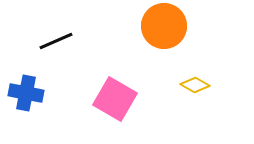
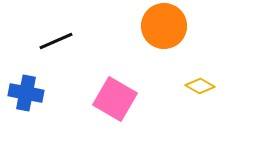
yellow diamond: moved 5 px right, 1 px down
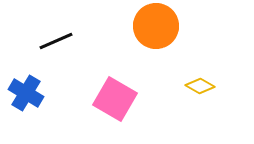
orange circle: moved 8 px left
blue cross: rotated 20 degrees clockwise
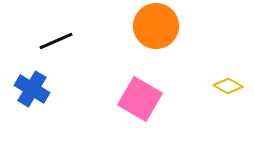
yellow diamond: moved 28 px right
blue cross: moved 6 px right, 4 px up
pink square: moved 25 px right
